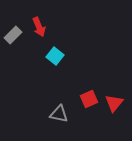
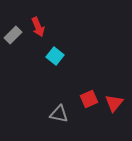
red arrow: moved 1 px left
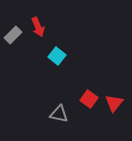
cyan square: moved 2 px right
red square: rotated 30 degrees counterclockwise
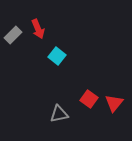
red arrow: moved 2 px down
gray triangle: rotated 24 degrees counterclockwise
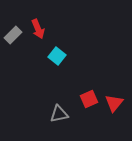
red square: rotated 30 degrees clockwise
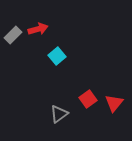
red arrow: rotated 84 degrees counterclockwise
cyan square: rotated 12 degrees clockwise
red square: moved 1 px left; rotated 12 degrees counterclockwise
gray triangle: rotated 24 degrees counterclockwise
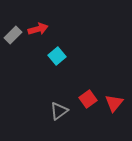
gray triangle: moved 3 px up
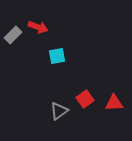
red arrow: moved 2 px up; rotated 36 degrees clockwise
cyan square: rotated 30 degrees clockwise
red square: moved 3 px left
red triangle: rotated 48 degrees clockwise
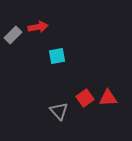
red arrow: rotated 30 degrees counterclockwise
red square: moved 1 px up
red triangle: moved 6 px left, 5 px up
gray triangle: rotated 36 degrees counterclockwise
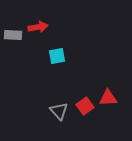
gray rectangle: rotated 48 degrees clockwise
red square: moved 8 px down
